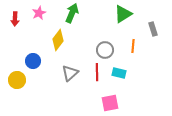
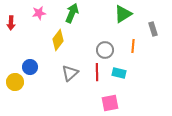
pink star: rotated 16 degrees clockwise
red arrow: moved 4 px left, 4 px down
blue circle: moved 3 px left, 6 px down
yellow circle: moved 2 px left, 2 px down
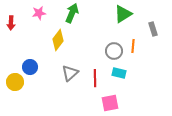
gray circle: moved 9 px right, 1 px down
red line: moved 2 px left, 6 px down
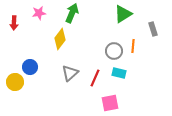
red arrow: moved 3 px right
yellow diamond: moved 2 px right, 1 px up
red line: rotated 24 degrees clockwise
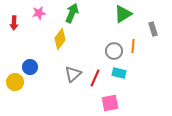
gray triangle: moved 3 px right, 1 px down
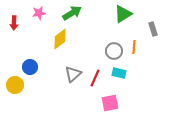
green arrow: rotated 36 degrees clockwise
yellow diamond: rotated 15 degrees clockwise
orange line: moved 1 px right, 1 px down
yellow circle: moved 3 px down
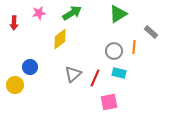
green triangle: moved 5 px left
gray rectangle: moved 2 px left, 3 px down; rotated 32 degrees counterclockwise
pink square: moved 1 px left, 1 px up
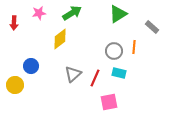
gray rectangle: moved 1 px right, 5 px up
blue circle: moved 1 px right, 1 px up
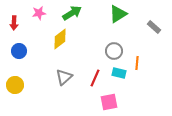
gray rectangle: moved 2 px right
orange line: moved 3 px right, 16 px down
blue circle: moved 12 px left, 15 px up
gray triangle: moved 9 px left, 3 px down
